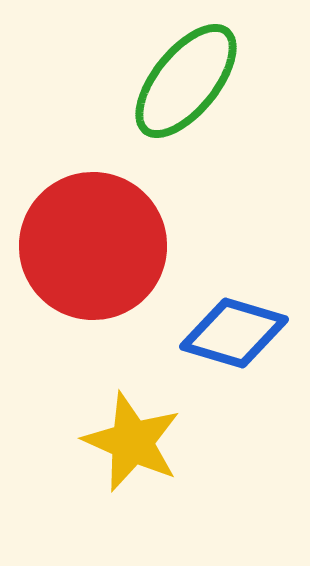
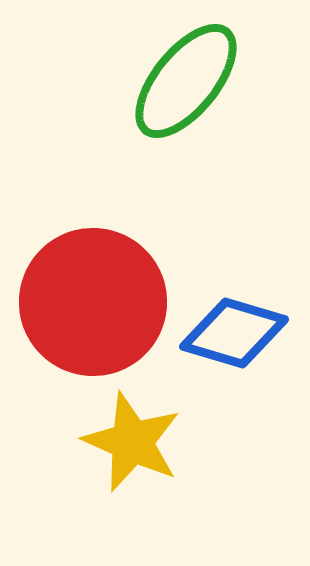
red circle: moved 56 px down
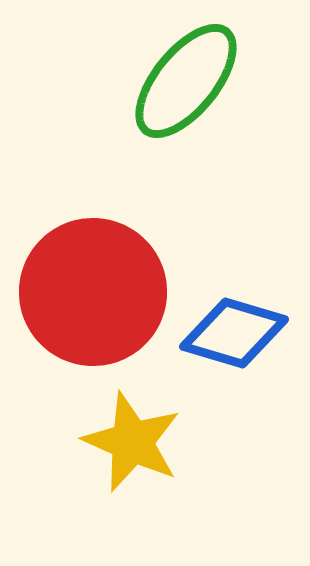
red circle: moved 10 px up
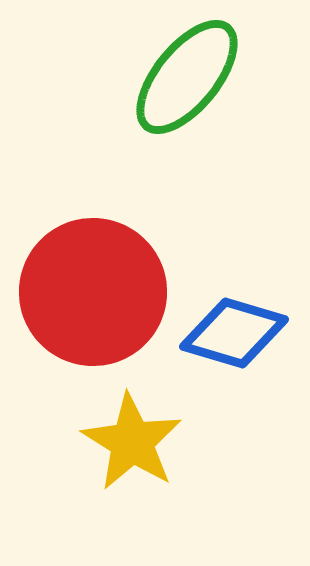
green ellipse: moved 1 px right, 4 px up
yellow star: rotated 8 degrees clockwise
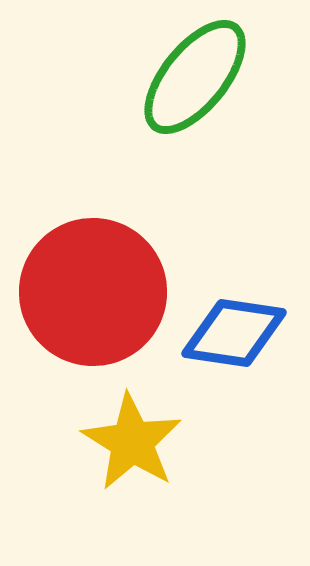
green ellipse: moved 8 px right
blue diamond: rotated 8 degrees counterclockwise
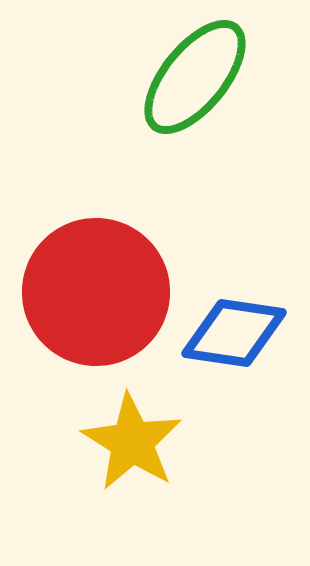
red circle: moved 3 px right
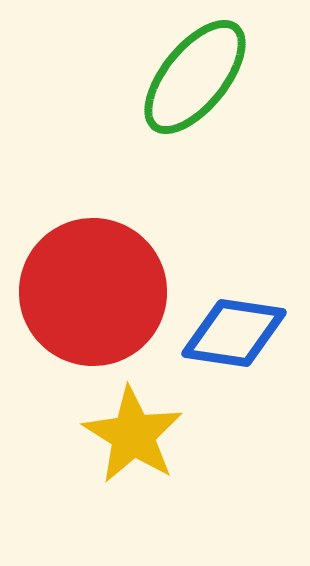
red circle: moved 3 px left
yellow star: moved 1 px right, 7 px up
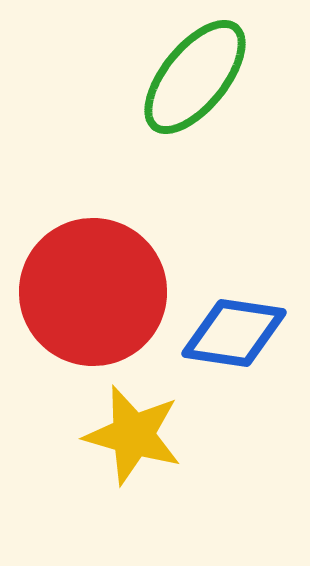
yellow star: rotated 16 degrees counterclockwise
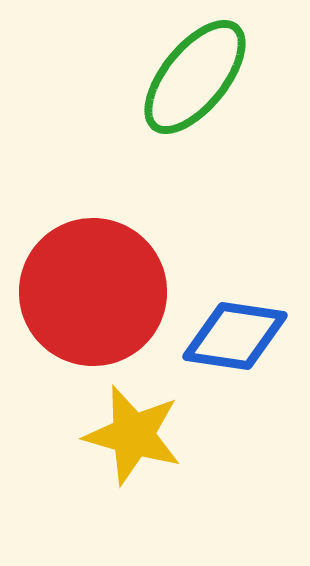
blue diamond: moved 1 px right, 3 px down
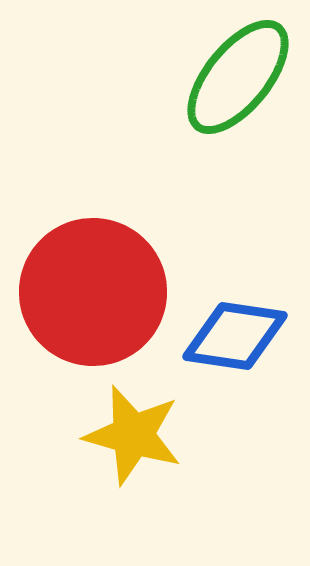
green ellipse: moved 43 px right
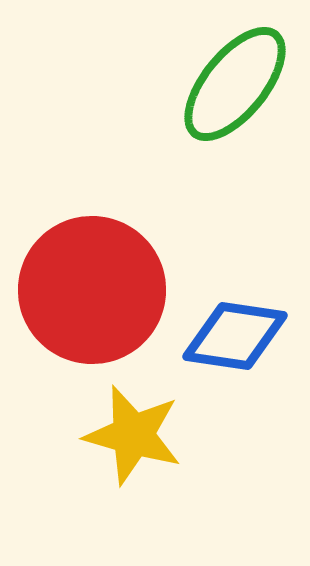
green ellipse: moved 3 px left, 7 px down
red circle: moved 1 px left, 2 px up
